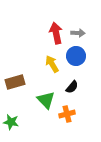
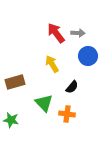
red arrow: rotated 25 degrees counterclockwise
blue circle: moved 12 px right
green triangle: moved 2 px left, 3 px down
orange cross: rotated 21 degrees clockwise
green star: moved 2 px up
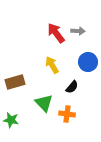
gray arrow: moved 2 px up
blue circle: moved 6 px down
yellow arrow: moved 1 px down
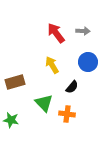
gray arrow: moved 5 px right
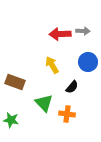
red arrow: moved 4 px right, 1 px down; rotated 55 degrees counterclockwise
brown rectangle: rotated 36 degrees clockwise
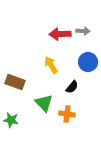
yellow arrow: moved 1 px left
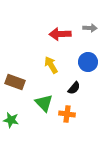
gray arrow: moved 7 px right, 3 px up
black semicircle: moved 2 px right, 1 px down
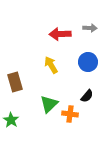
brown rectangle: rotated 54 degrees clockwise
black semicircle: moved 13 px right, 8 px down
green triangle: moved 5 px right, 1 px down; rotated 30 degrees clockwise
orange cross: moved 3 px right
green star: rotated 21 degrees clockwise
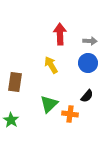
gray arrow: moved 13 px down
red arrow: rotated 90 degrees clockwise
blue circle: moved 1 px down
brown rectangle: rotated 24 degrees clockwise
